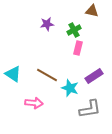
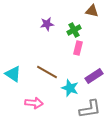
brown line: moved 3 px up
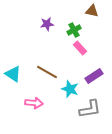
pink rectangle: moved 2 px right; rotated 56 degrees counterclockwise
cyan star: moved 1 px down
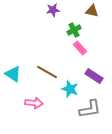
purple star: moved 6 px right, 14 px up
purple rectangle: rotated 66 degrees clockwise
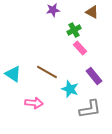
brown triangle: moved 1 px down; rotated 16 degrees clockwise
purple rectangle: rotated 18 degrees clockwise
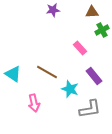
brown triangle: rotated 32 degrees counterclockwise
green cross: moved 28 px right
pink arrow: rotated 72 degrees clockwise
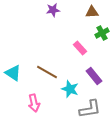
green cross: moved 3 px down
cyan triangle: moved 1 px up
